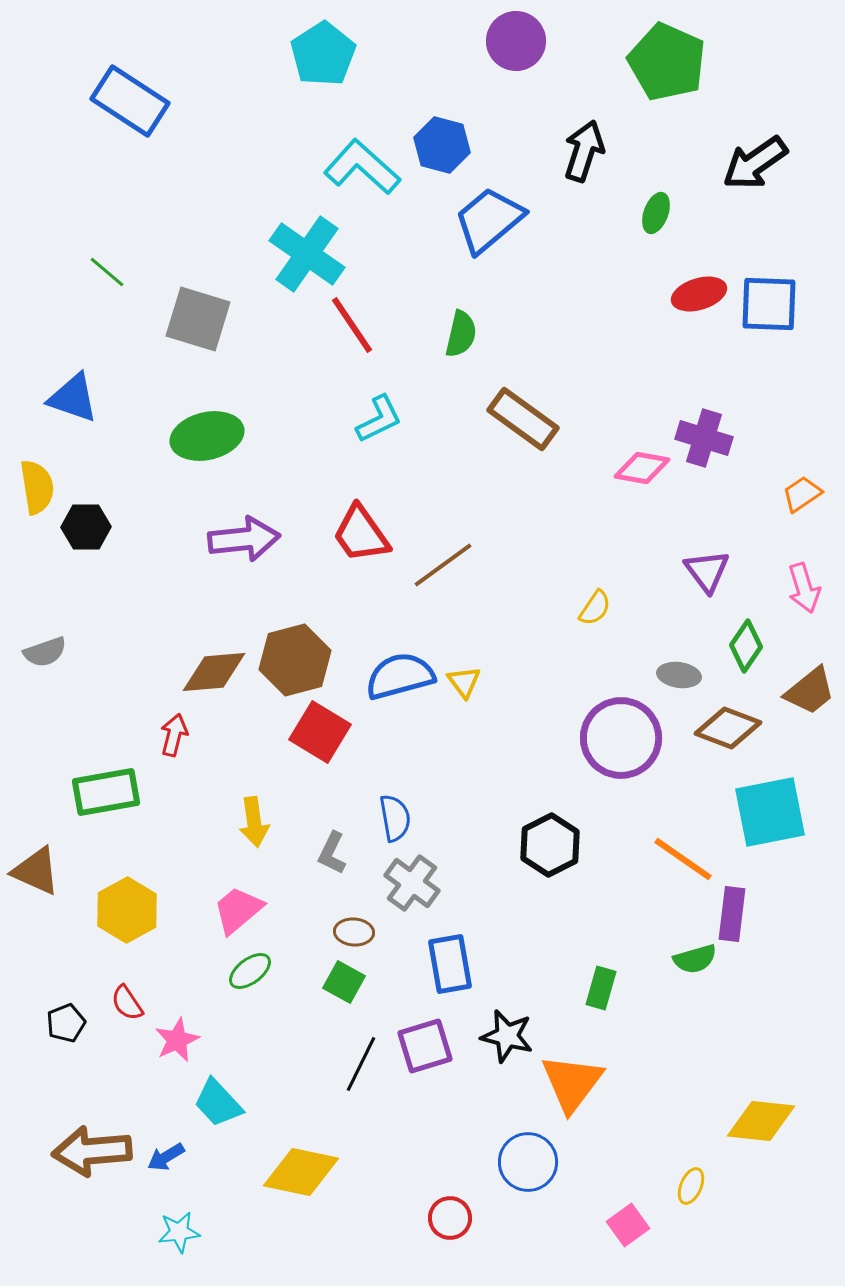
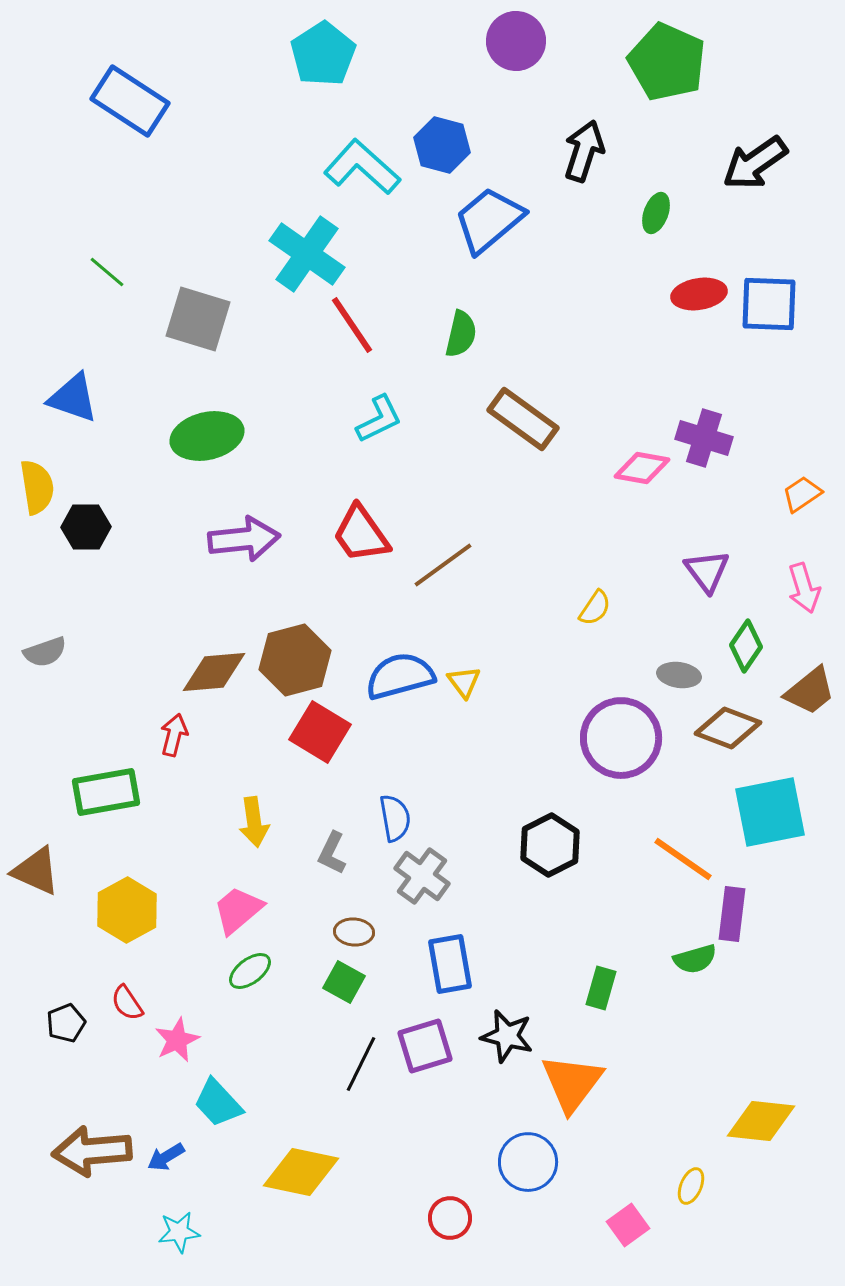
red ellipse at (699, 294): rotated 8 degrees clockwise
gray cross at (412, 883): moved 10 px right, 7 px up
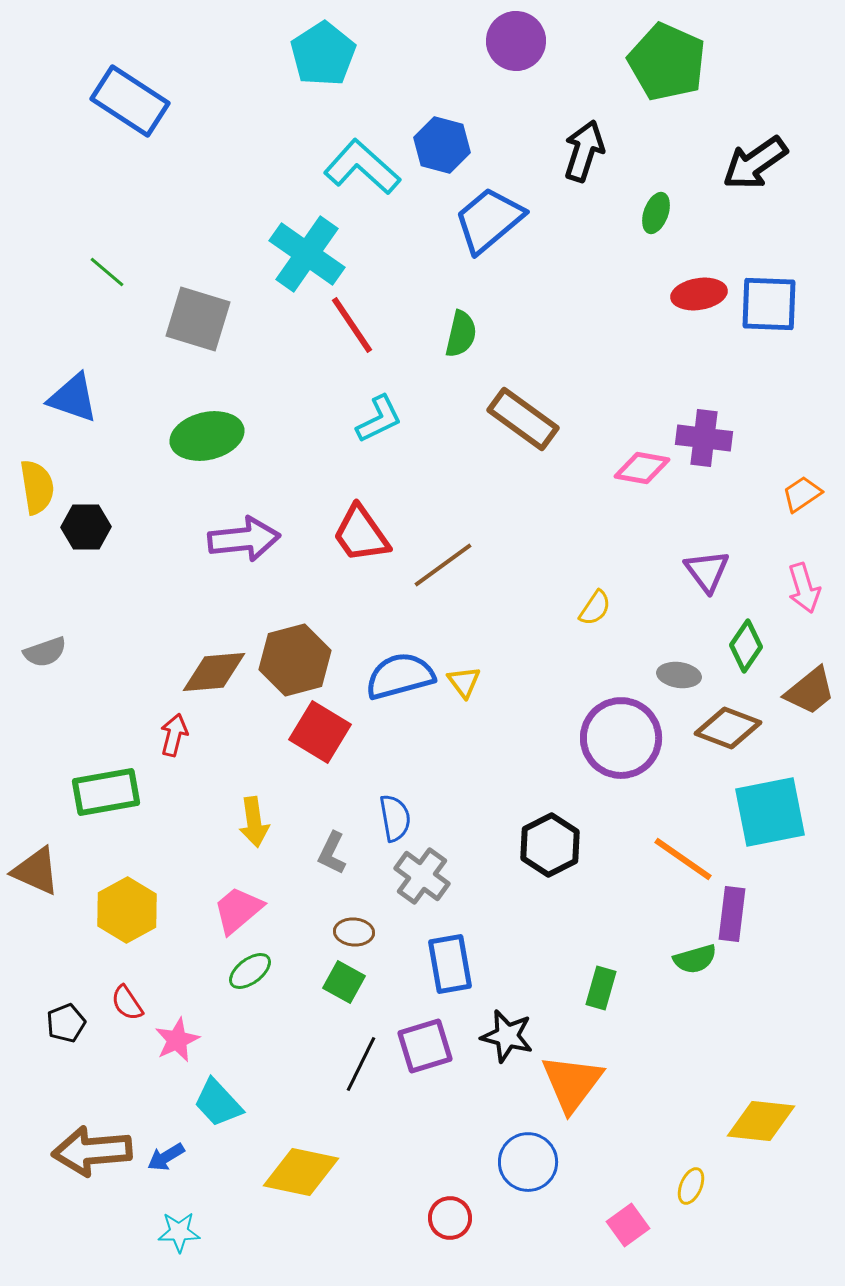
purple cross at (704, 438): rotated 10 degrees counterclockwise
cyan star at (179, 1232): rotated 6 degrees clockwise
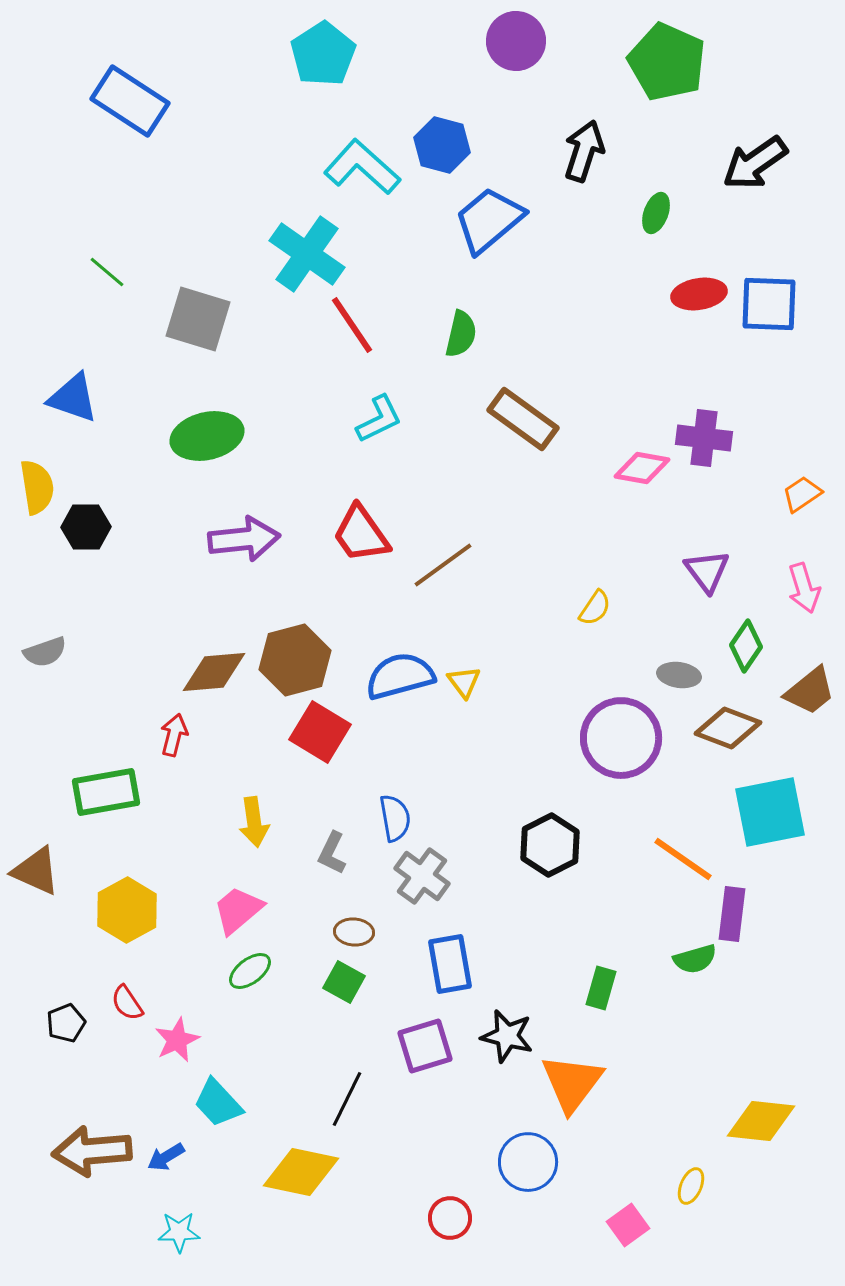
black line at (361, 1064): moved 14 px left, 35 px down
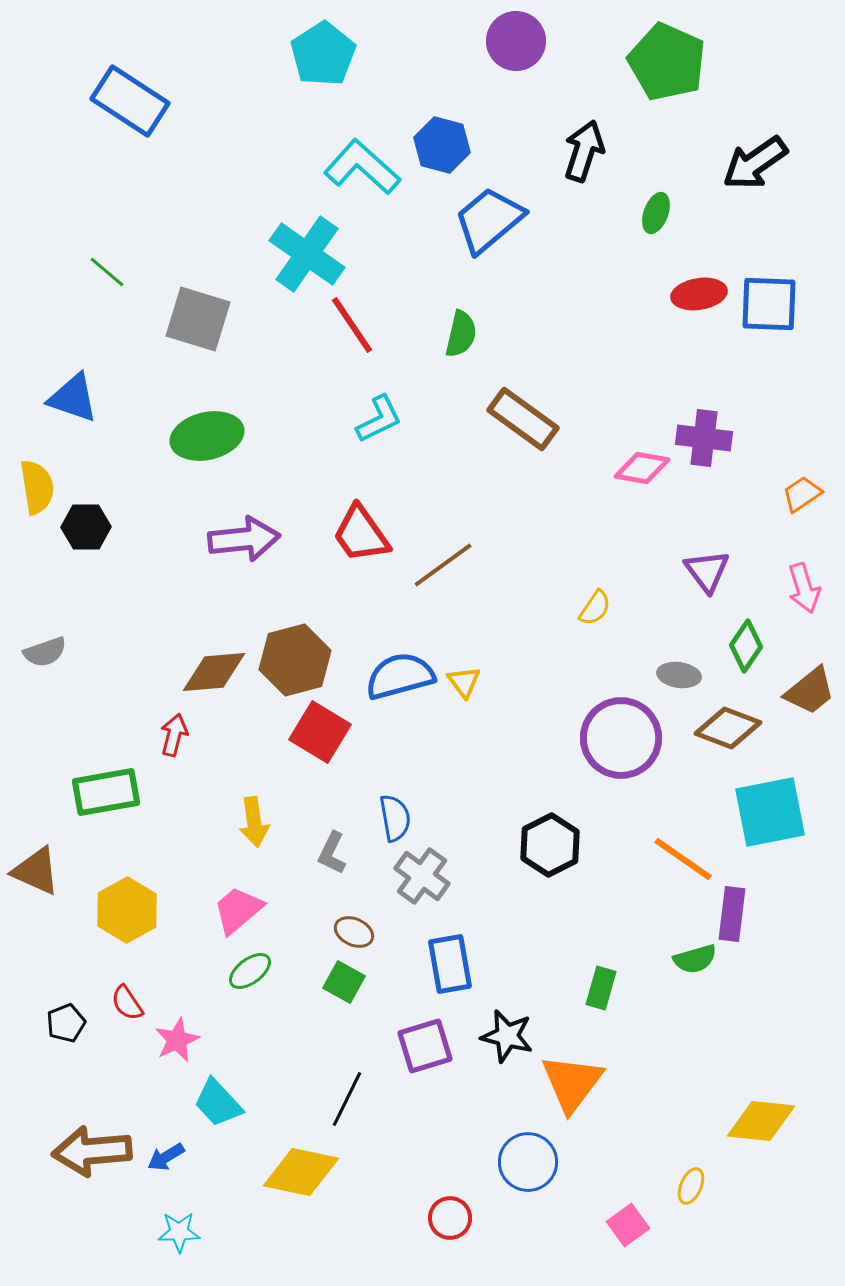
brown ellipse at (354, 932): rotated 21 degrees clockwise
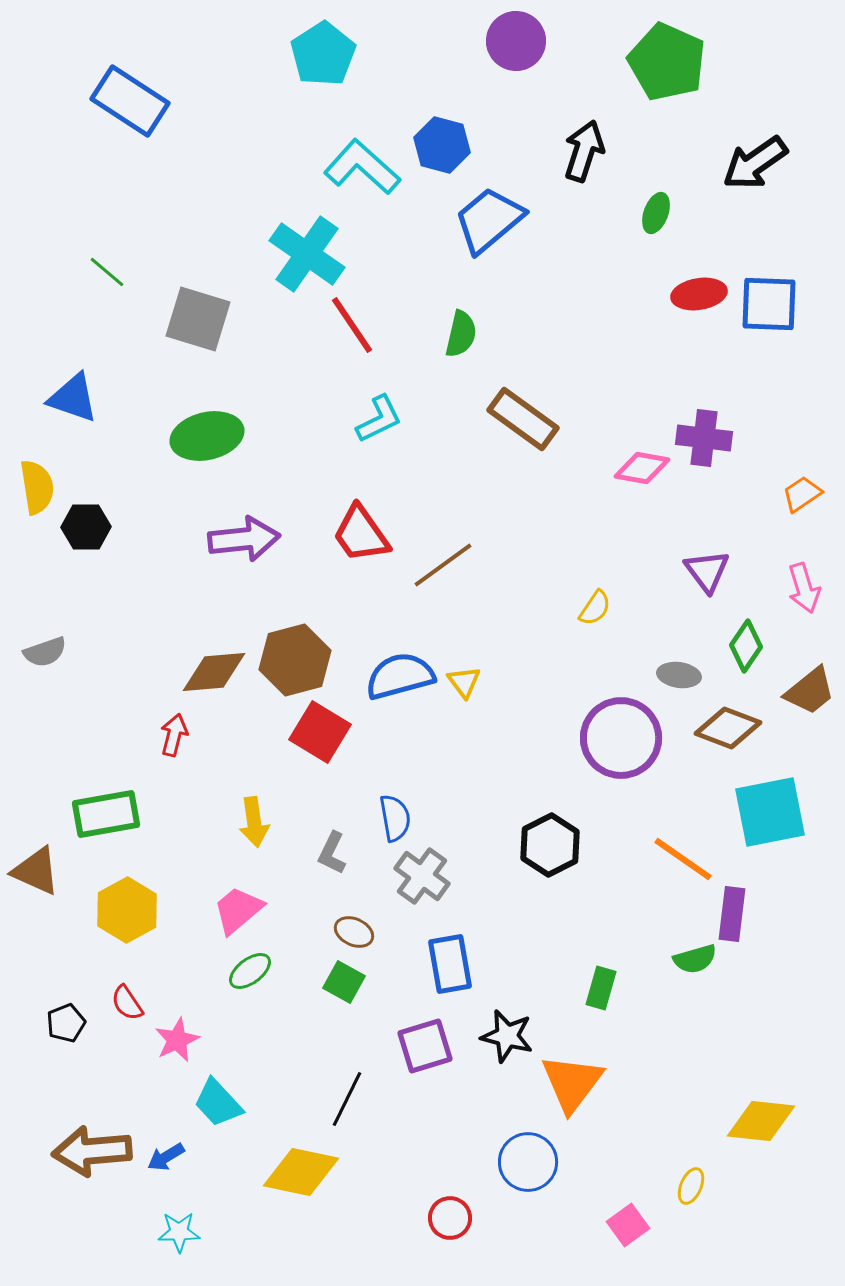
green rectangle at (106, 792): moved 22 px down
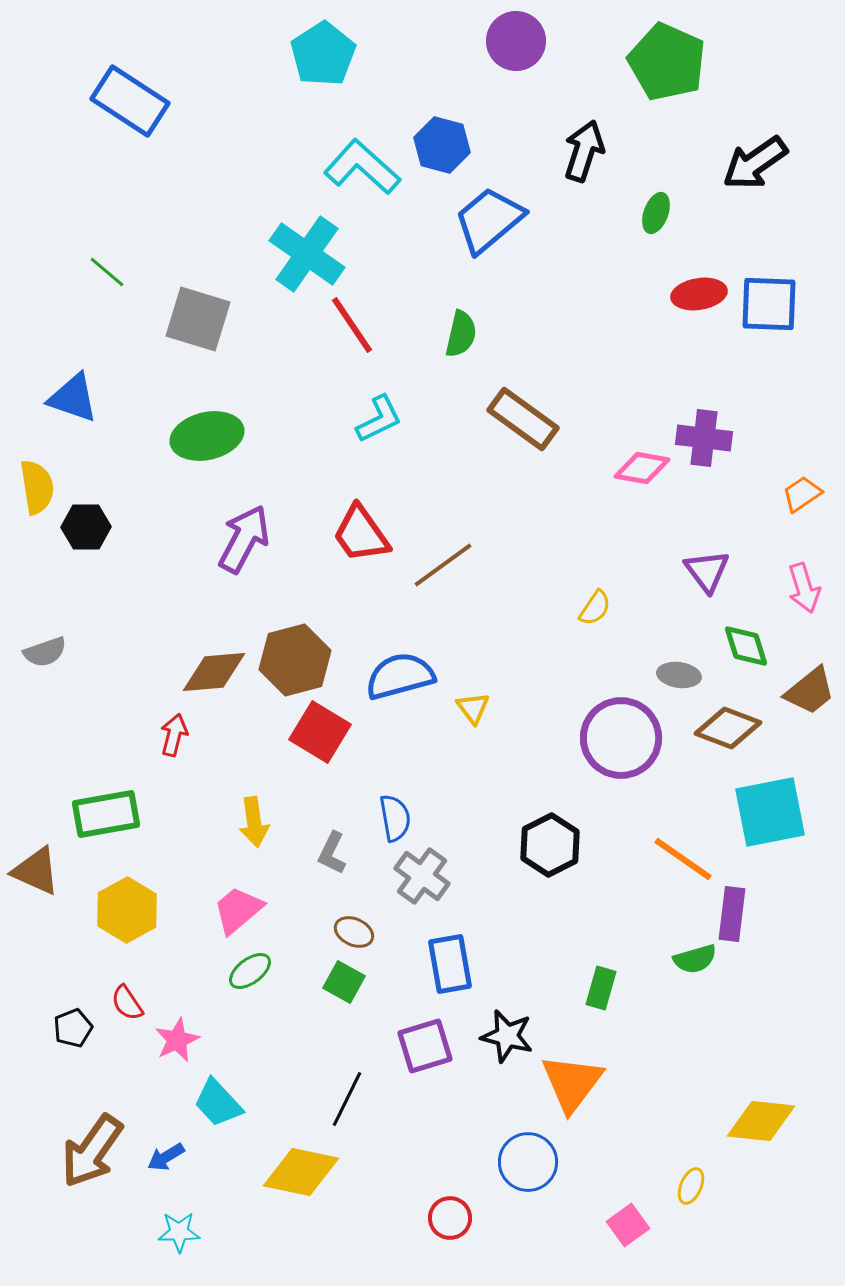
purple arrow at (244, 539): rotated 56 degrees counterclockwise
green diamond at (746, 646): rotated 51 degrees counterclockwise
yellow triangle at (464, 682): moved 9 px right, 26 px down
black pentagon at (66, 1023): moved 7 px right, 5 px down
brown arrow at (92, 1151): rotated 50 degrees counterclockwise
